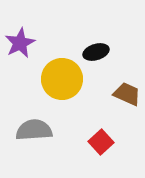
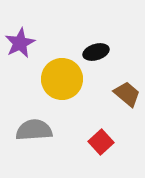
brown trapezoid: rotated 16 degrees clockwise
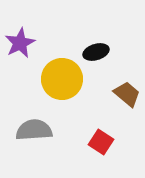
red square: rotated 15 degrees counterclockwise
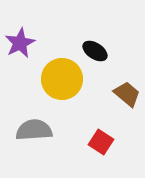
black ellipse: moved 1 px left, 1 px up; rotated 50 degrees clockwise
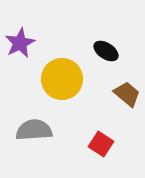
black ellipse: moved 11 px right
red square: moved 2 px down
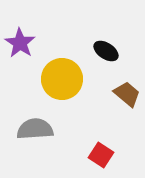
purple star: rotated 12 degrees counterclockwise
gray semicircle: moved 1 px right, 1 px up
red square: moved 11 px down
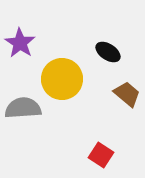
black ellipse: moved 2 px right, 1 px down
gray semicircle: moved 12 px left, 21 px up
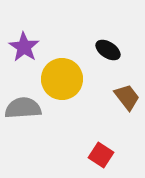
purple star: moved 4 px right, 4 px down
black ellipse: moved 2 px up
brown trapezoid: moved 3 px down; rotated 12 degrees clockwise
